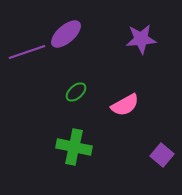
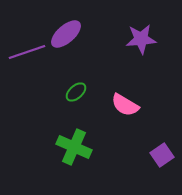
pink semicircle: rotated 60 degrees clockwise
green cross: rotated 12 degrees clockwise
purple square: rotated 15 degrees clockwise
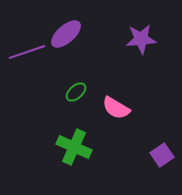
pink semicircle: moved 9 px left, 3 px down
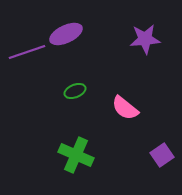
purple ellipse: rotated 16 degrees clockwise
purple star: moved 4 px right
green ellipse: moved 1 px left, 1 px up; rotated 20 degrees clockwise
pink semicircle: moved 9 px right; rotated 8 degrees clockwise
green cross: moved 2 px right, 8 px down
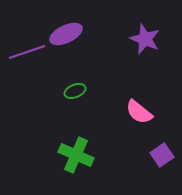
purple star: rotated 28 degrees clockwise
pink semicircle: moved 14 px right, 4 px down
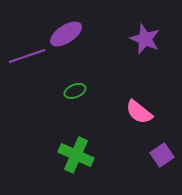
purple ellipse: rotated 8 degrees counterclockwise
purple line: moved 4 px down
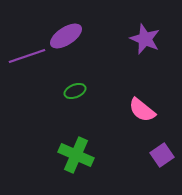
purple ellipse: moved 2 px down
pink semicircle: moved 3 px right, 2 px up
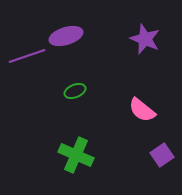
purple ellipse: rotated 16 degrees clockwise
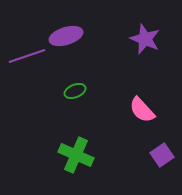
pink semicircle: rotated 8 degrees clockwise
